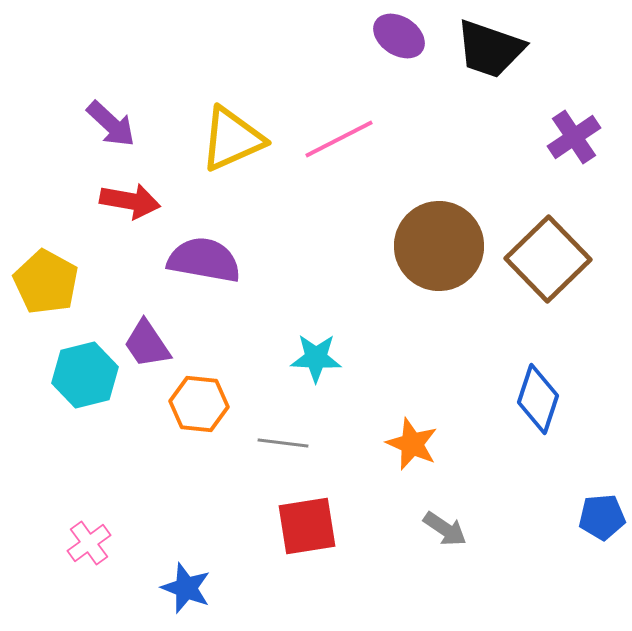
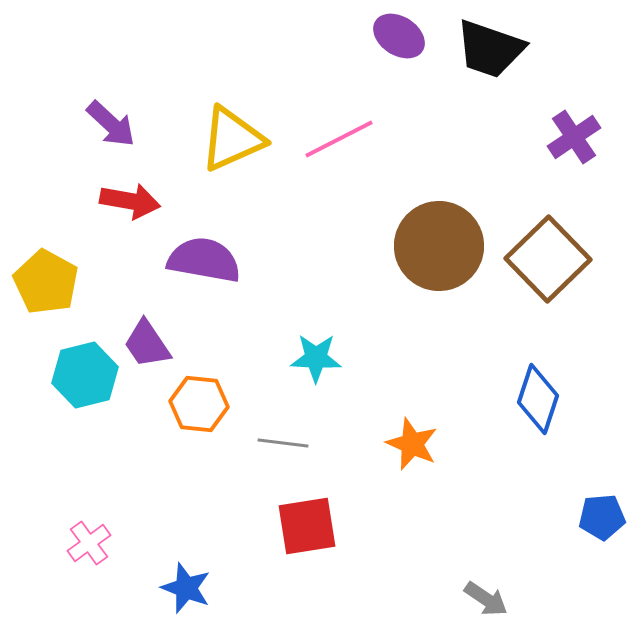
gray arrow: moved 41 px right, 70 px down
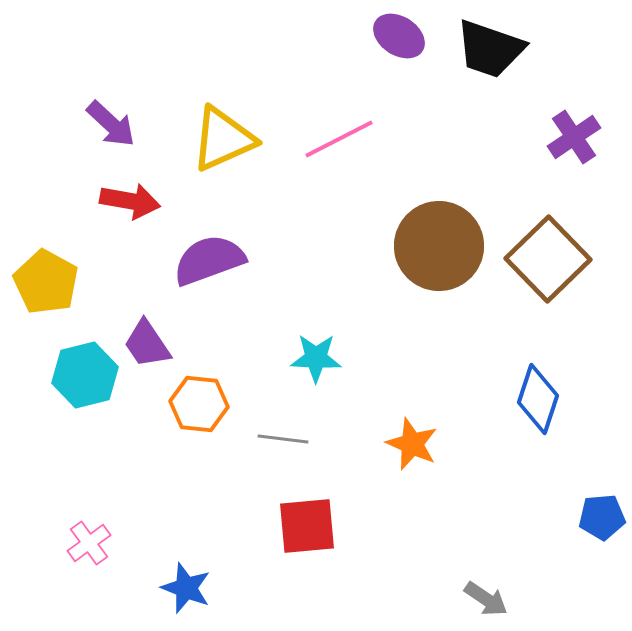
yellow triangle: moved 9 px left
purple semicircle: moved 5 px right; rotated 30 degrees counterclockwise
gray line: moved 4 px up
red square: rotated 4 degrees clockwise
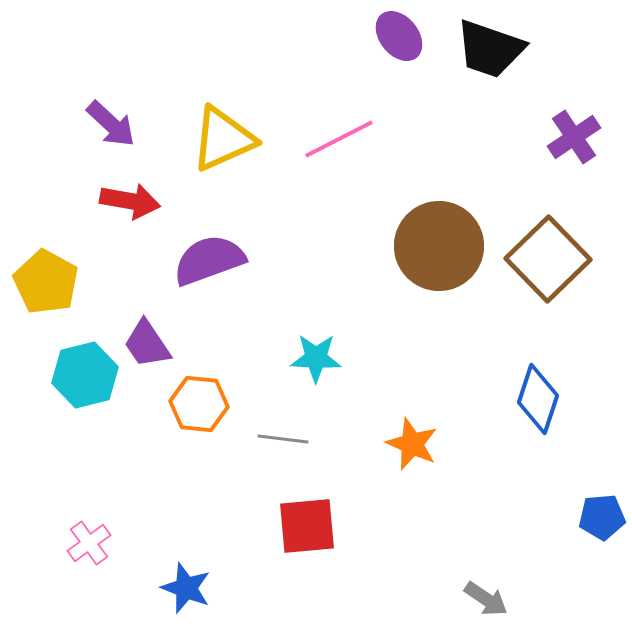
purple ellipse: rotated 18 degrees clockwise
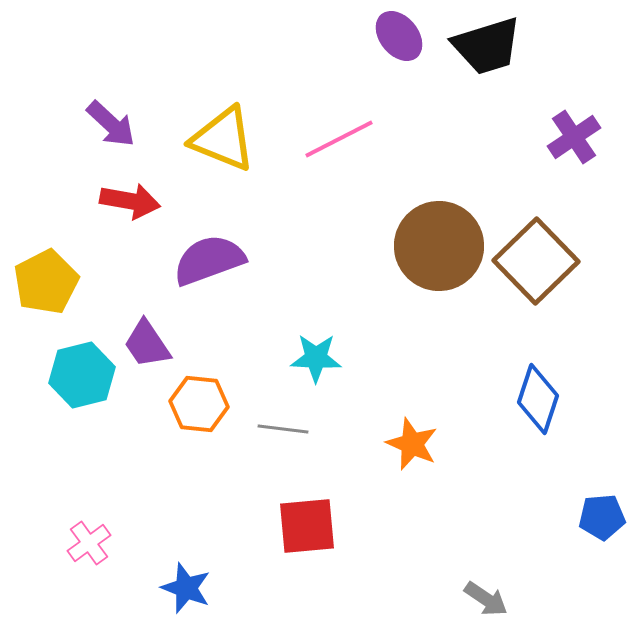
black trapezoid: moved 3 px left, 3 px up; rotated 36 degrees counterclockwise
yellow triangle: rotated 46 degrees clockwise
brown square: moved 12 px left, 2 px down
yellow pentagon: rotated 16 degrees clockwise
cyan hexagon: moved 3 px left
gray line: moved 10 px up
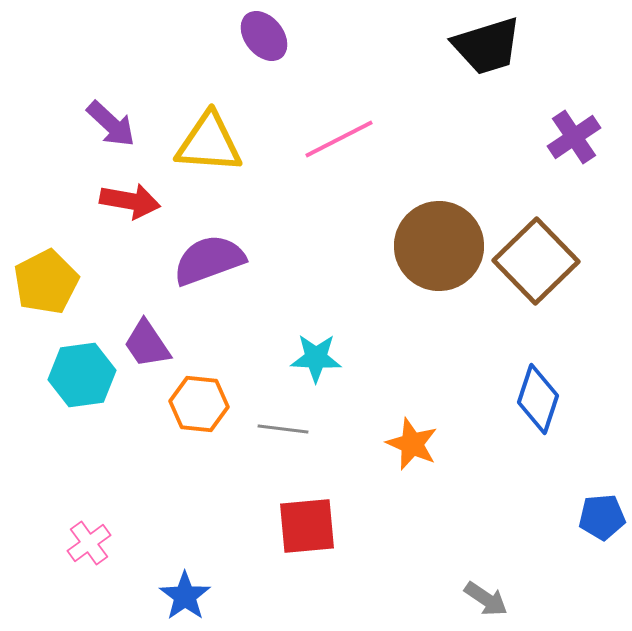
purple ellipse: moved 135 px left
yellow triangle: moved 14 px left, 4 px down; rotated 18 degrees counterclockwise
cyan hexagon: rotated 6 degrees clockwise
blue star: moved 1 px left, 8 px down; rotated 15 degrees clockwise
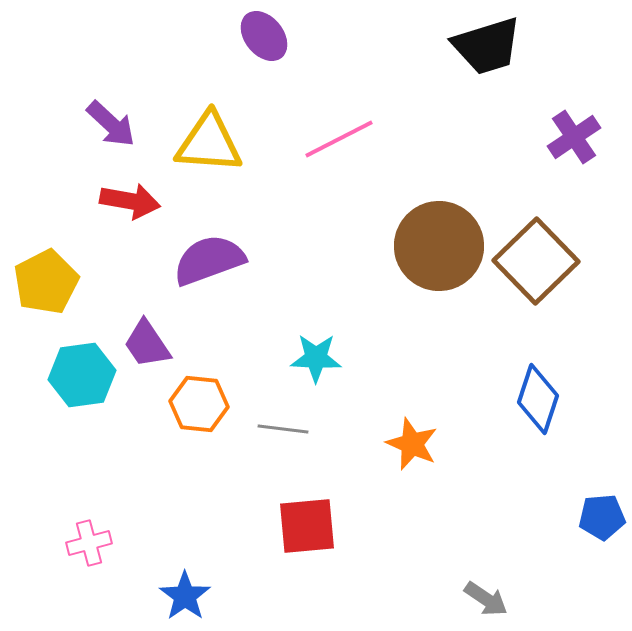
pink cross: rotated 21 degrees clockwise
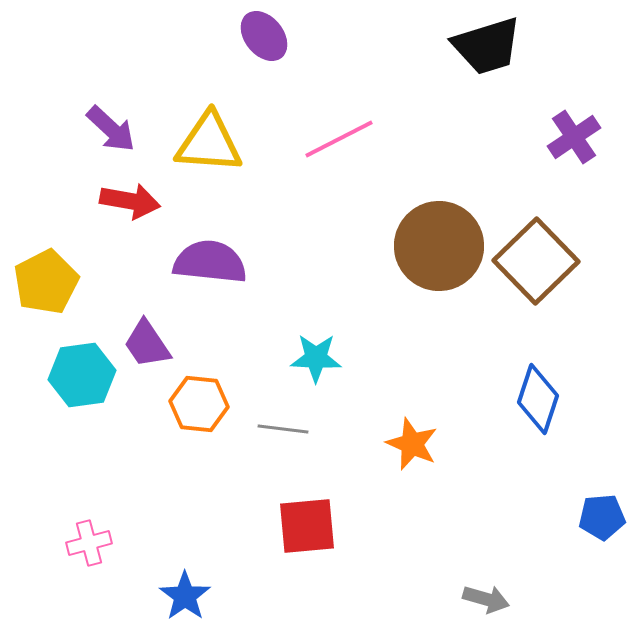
purple arrow: moved 5 px down
purple semicircle: moved 1 px right, 2 px down; rotated 26 degrees clockwise
gray arrow: rotated 18 degrees counterclockwise
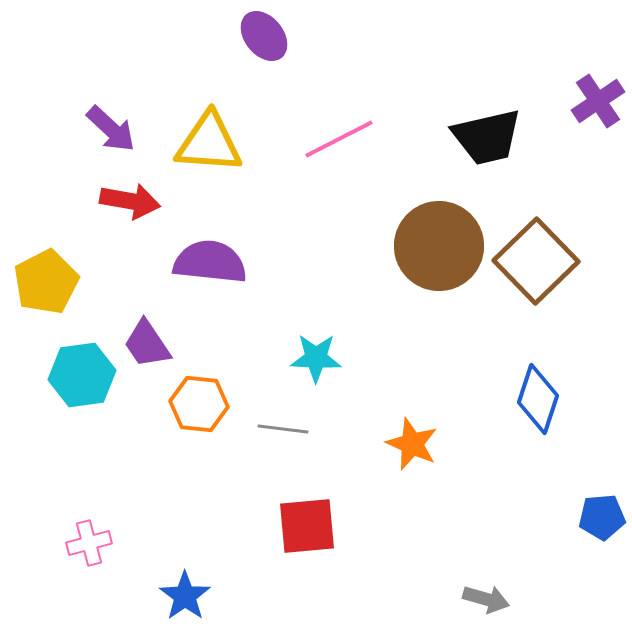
black trapezoid: moved 91 px down; rotated 4 degrees clockwise
purple cross: moved 24 px right, 36 px up
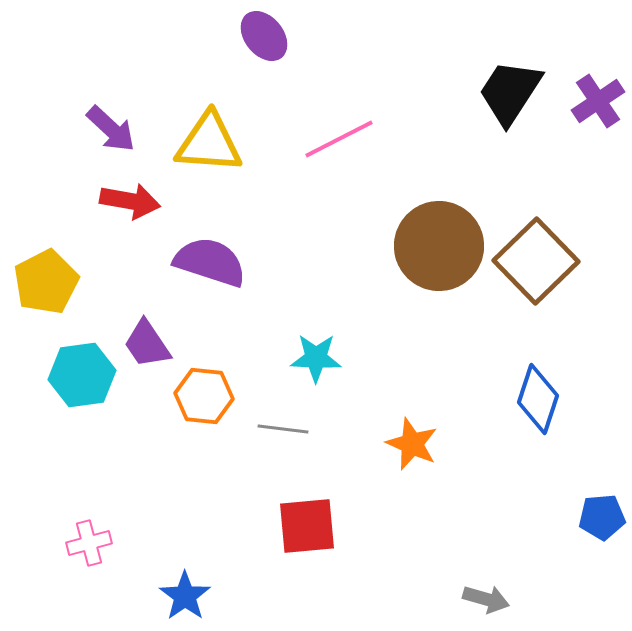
black trapezoid: moved 23 px right, 45 px up; rotated 136 degrees clockwise
purple semicircle: rotated 12 degrees clockwise
orange hexagon: moved 5 px right, 8 px up
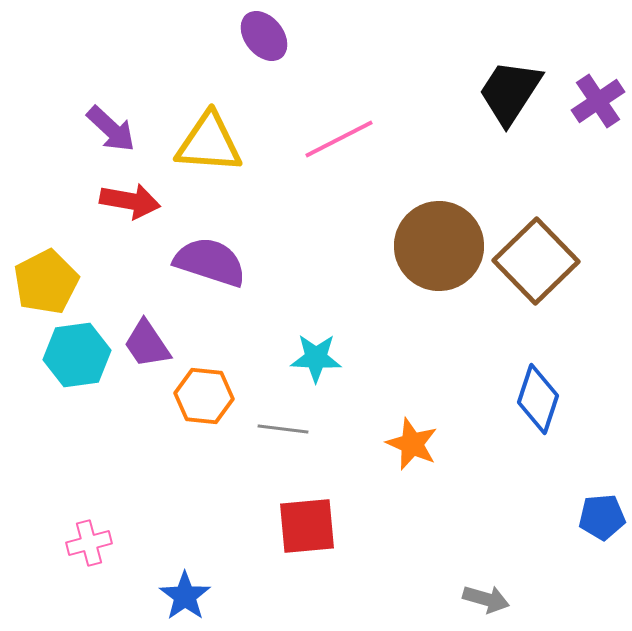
cyan hexagon: moved 5 px left, 20 px up
